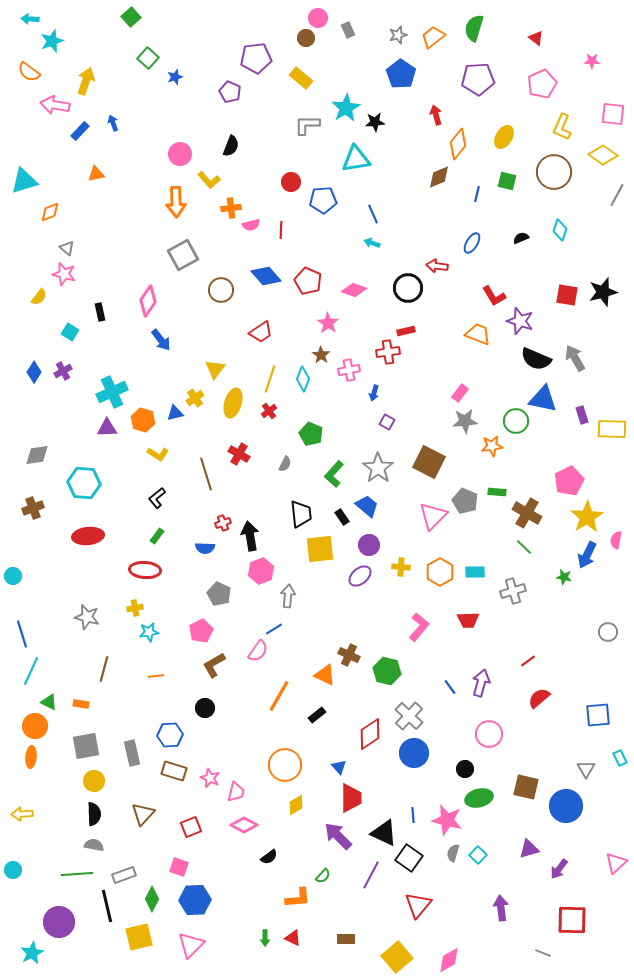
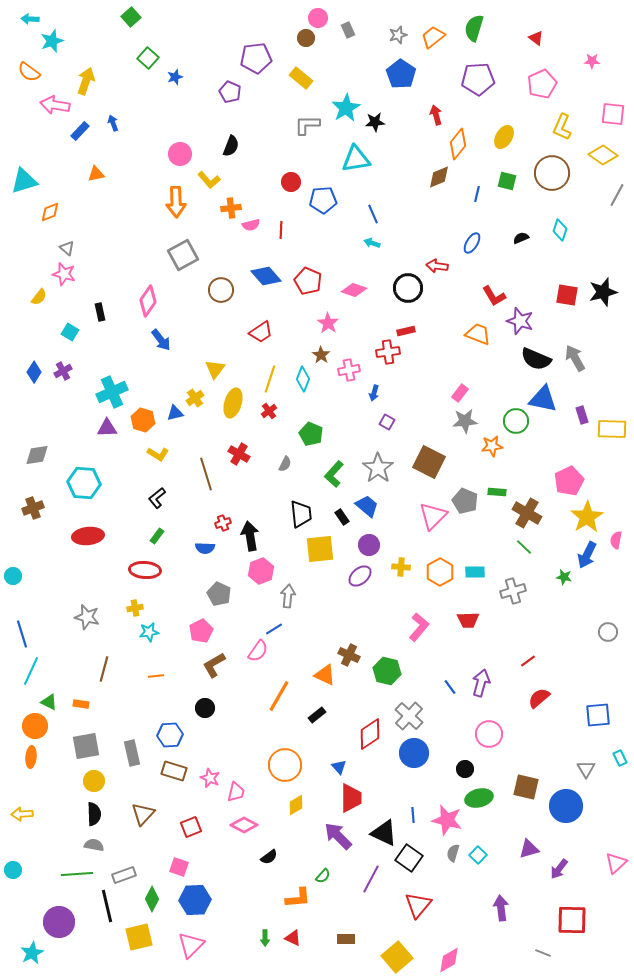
brown circle at (554, 172): moved 2 px left, 1 px down
purple line at (371, 875): moved 4 px down
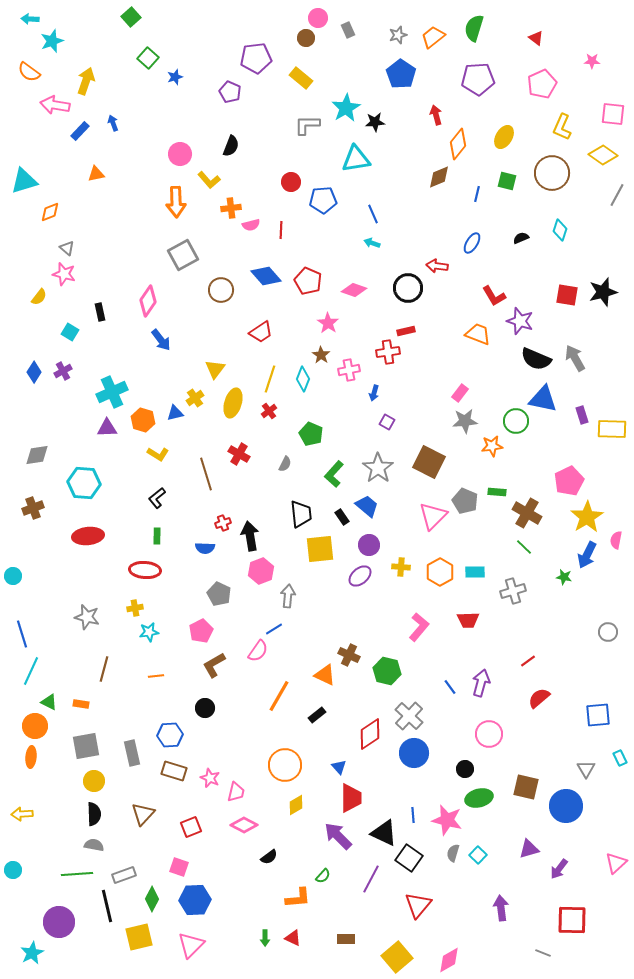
green rectangle at (157, 536): rotated 35 degrees counterclockwise
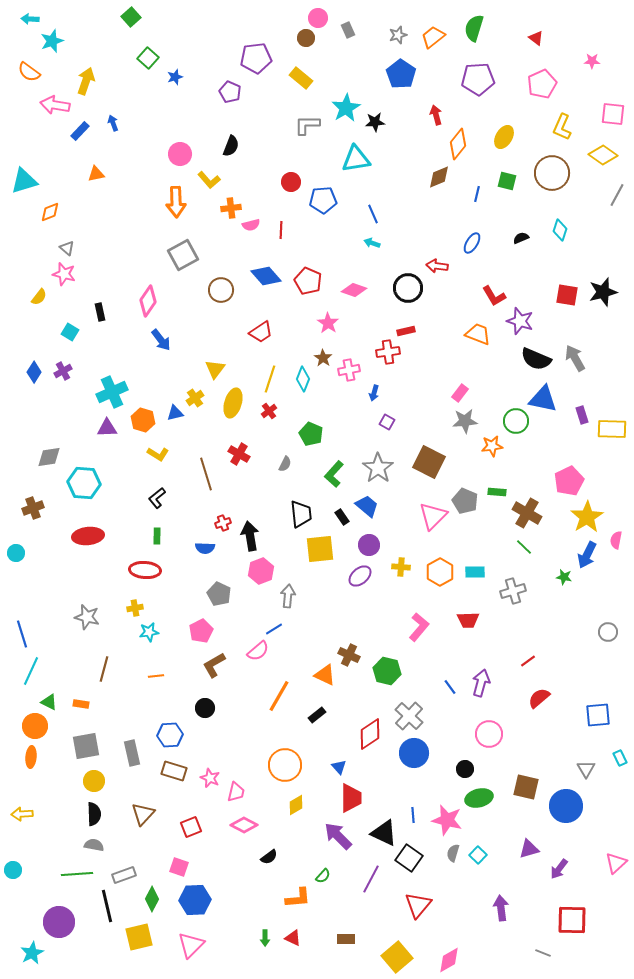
brown star at (321, 355): moved 2 px right, 3 px down
gray diamond at (37, 455): moved 12 px right, 2 px down
cyan circle at (13, 576): moved 3 px right, 23 px up
pink semicircle at (258, 651): rotated 15 degrees clockwise
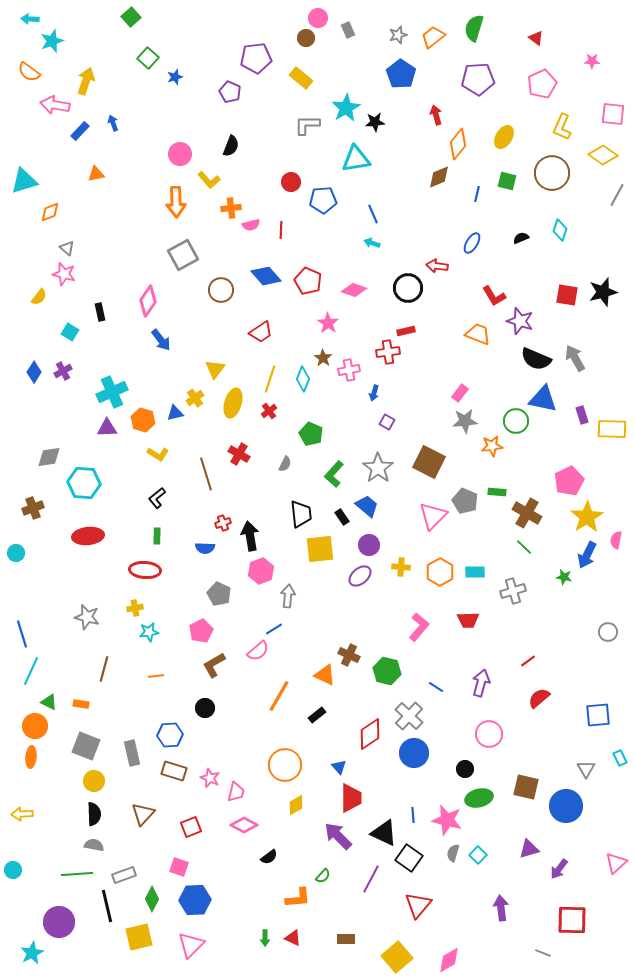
blue line at (450, 687): moved 14 px left; rotated 21 degrees counterclockwise
gray square at (86, 746): rotated 32 degrees clockwise
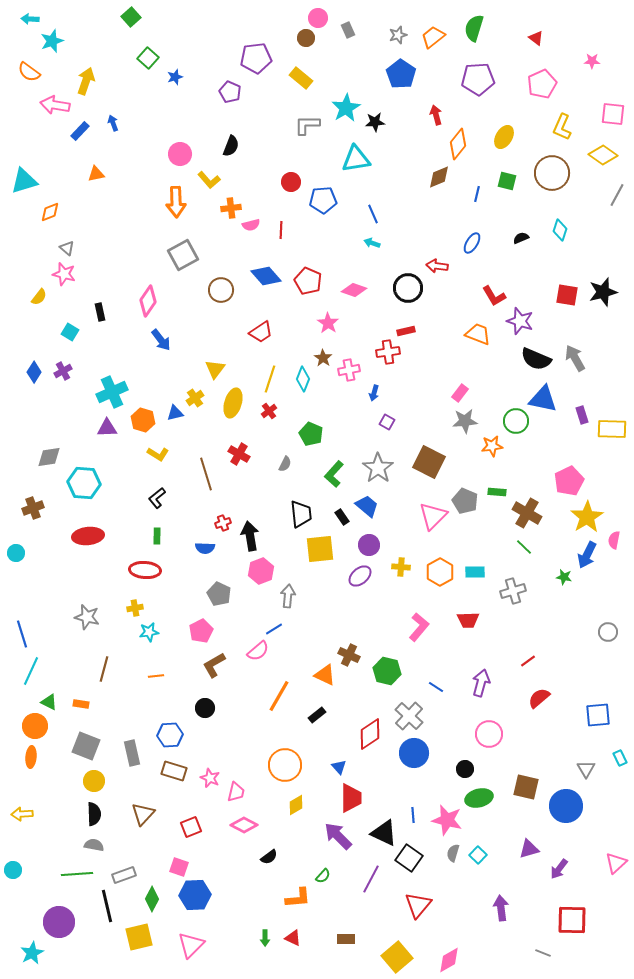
pink semicircle at (616, 540): moved 2 px left
blue hexagon at (195, 900): moved 5 px up
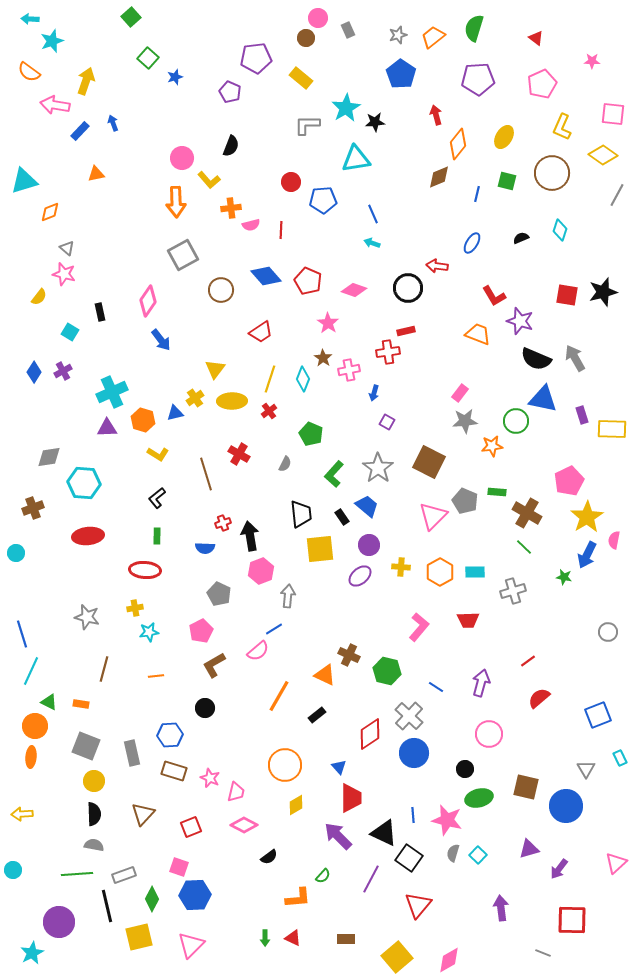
pink circle at (180, 154): moved 2 px right, 4 px down
yellow ellipse at (233, 403): moved 1 px left, 2 px up; rotated 72 degrees clockwise
blue square at (598, 715): rotated 16 degrees counterclockwise
